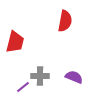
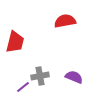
red semicircle: rotated 110 degrees counterclockwise
gray cross: rotated 12 degrees counterclockwise
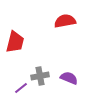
purple semicircle: moved 5 px left, 1 px down
purple line: moved 2 px left, 1 px down
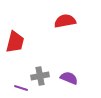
purple line: rotated 56 degrees clockwise
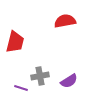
purple semicircle: moved 3 px down; rotated 126 degrees clockwise
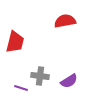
gray cross: rotated 18 degrees clockwise
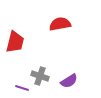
red semicircle: moved 5 px left, 3 px down
gray cross: rotated 12 degrees clockwise
purple line: moved 1 px right
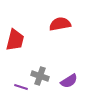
red trapezoid: moved 2 px up
purple line: moved 1 px left, 1 px up
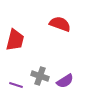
red semicircle: rotated 30 degrees clockwise
purple semicircle: moved 4 px left
purple line: moved 5 px left, 2 px up
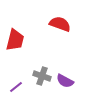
gray cross: moved 2 px right
purple semicircle: rotated 60 degrees clockwise
purple line: moved 2 px down; rotated 56 degrees counterclockwise
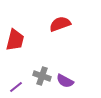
red semicircle: rotated 40 degrees counterclockwise
